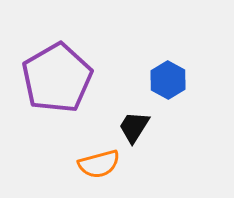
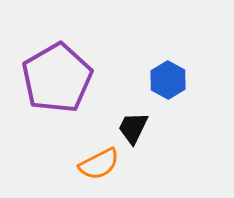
black trapezoid: moved 1 px left, 1 px down; rotated 6 degrees counterclockwise
orange semicircle: rotated 12 degrees counterclockwise
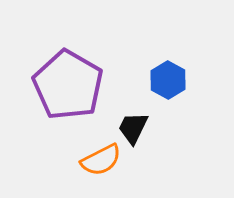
purple pentagon: moved 11 px right, 7 px down; rotated 12 degrees counterclockwise
orange semicircle: moved 2 px right, 4 px up
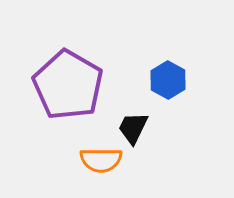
orange semicircle: rotated 27 degrees clockwise
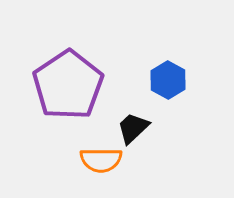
purple pentagon: rotated 8 degrees clockwise
black trapezoid: rotated 21 degrees clockwise
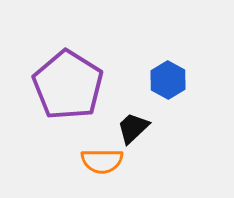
purple pentagon: rotated 6 degrees counterclockwise
orange semicircle: moved 1 px right, 1 px down
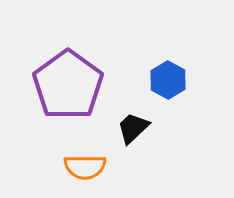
purple pentagon: rotated 4 degrees clockwise
orange semicircle: moved 17 px left, 6 px down
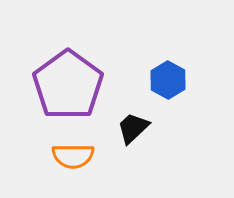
orange semicircle: moved 12 px left, 11 px up
